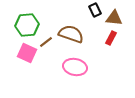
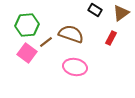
black rectangle: rotated 32 degrees counterclockwise
brown triangle: moved 7 px right, 5 px up; rotated 42 degrees counterclockwise
pink square: rotated 12 degrees clockwise
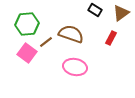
green hexagon: moved 1 px up
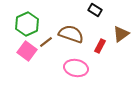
brown triangle: moved 21 px down
green hexagon: rotated 20 degrees counterclockwise
red rectangle: moved 11 px left, 8 px down
pink square: moved 2 px up
pink ellipse: moved 1 px right, 1 px down
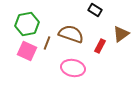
green hexagon: rotated 15 degrees clockwise
brown line: moved 1 px right, 1 px down; rotated 32 degrees counterclockwise
pink square: rotated 12 degrees counterclockwise
pink ellipse: moved 3 px left
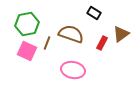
black rectangle: moved 1 px left, 3 px down
red rectangle: moved 2 px right, 3 px up
pink ellipse: moved 2 px down
